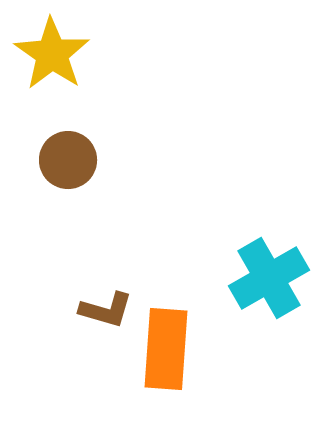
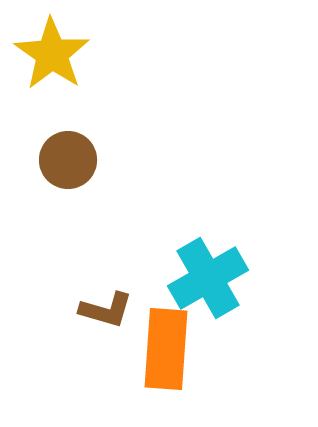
cyan cross: moved 61 px left
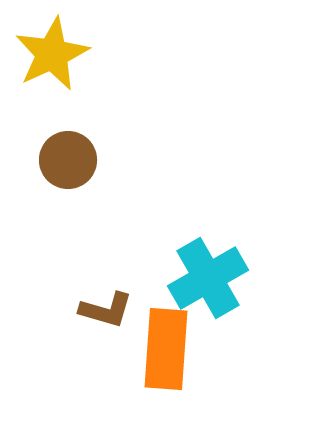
yellow star: rotated 12 degrees clockwise
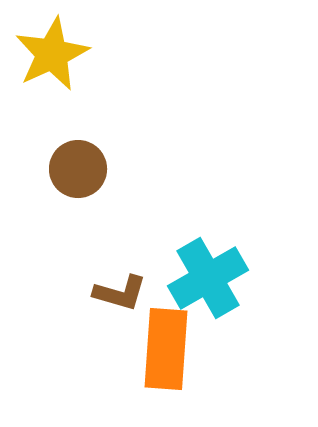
brown circle: moved 10 px right, 9 px down
brown L-shape: moved 14 px right, 17 px up
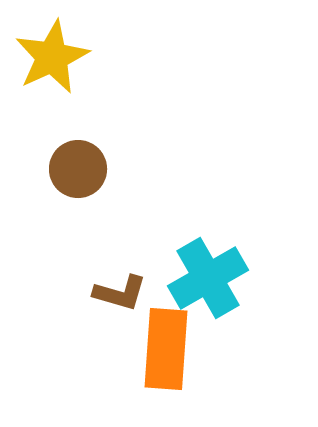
yellow star: moved 3 px down
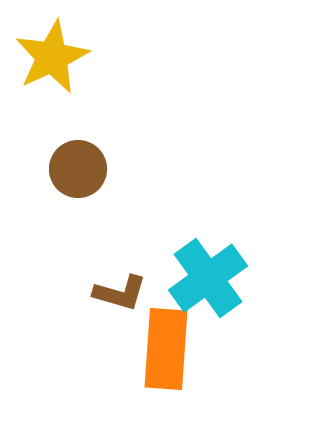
cyan cross: rotated 6 degrees counterclockwise
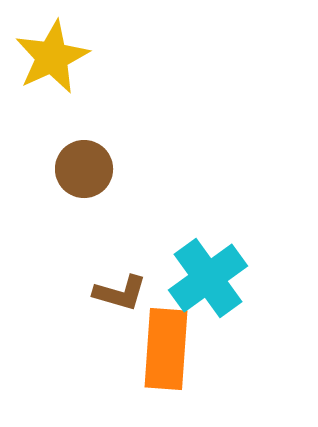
brown circle: moved 6 px right
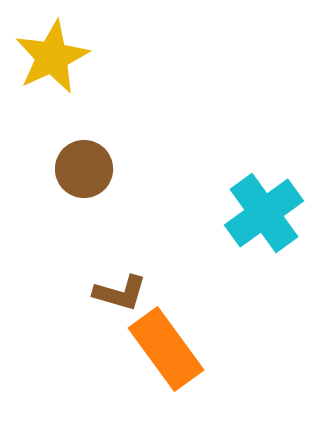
cyan cross: moved 56 px right, 65 px up
orange rectangle: rotated 40 degrees counterclockwise
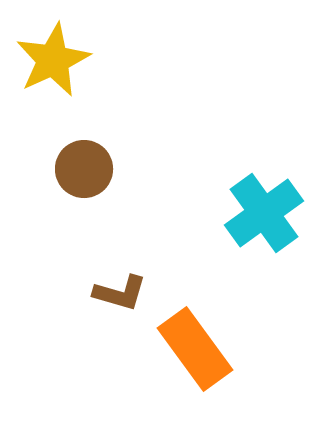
yellow star: moved 1 px right, 3 px down
orange rectangle: moved 29 px right
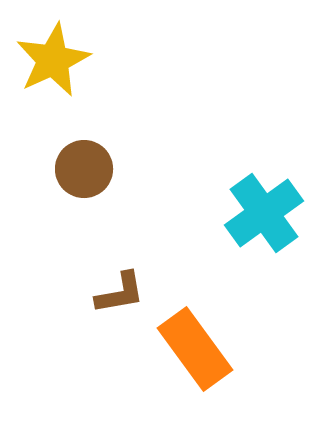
brown L-shape: rotated 26 degrees counterclockwise
